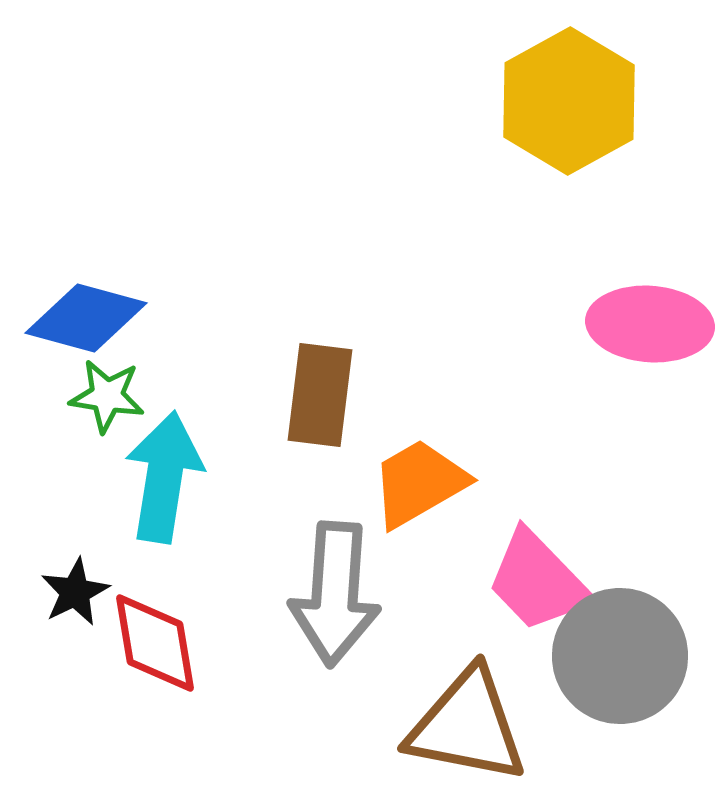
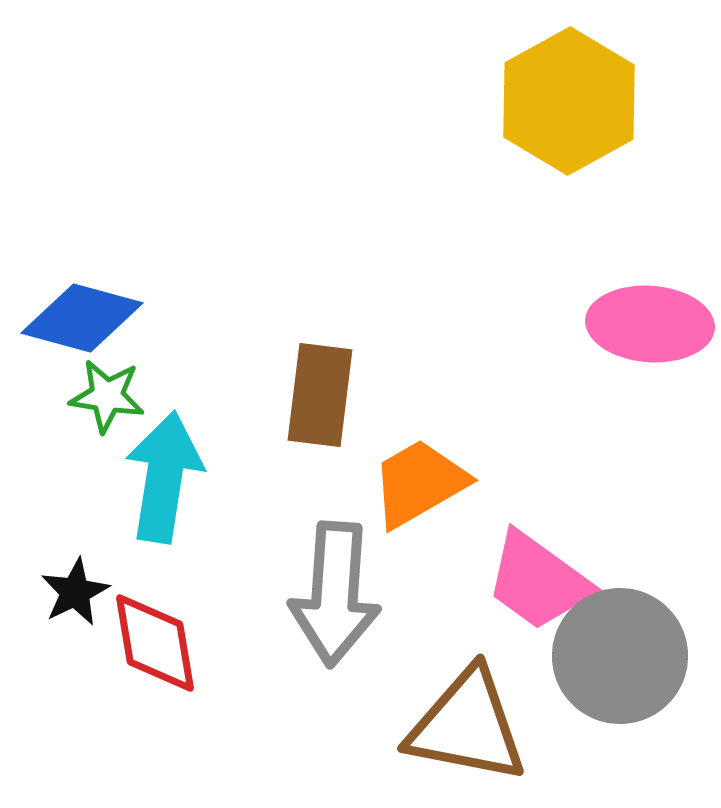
blue diamond: moved 4 px left
pink trapezoid: rotated 10 degrees counterclockwise
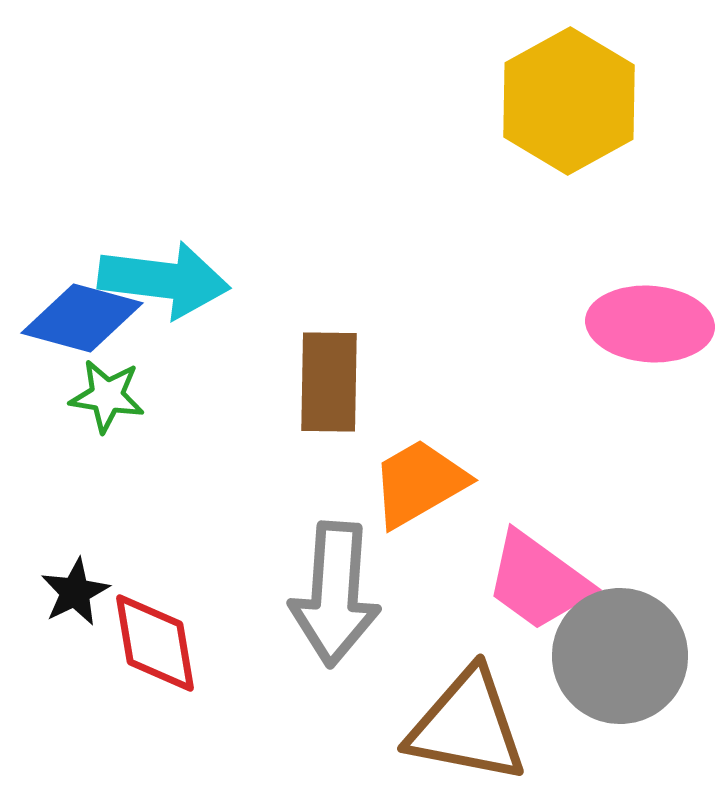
brown rectangle: moved 9 px right, 13 px up; rotated 6 degrees counterclockwise
cyan arrow: moved 197 px up; rotated 88 degrees clockwise
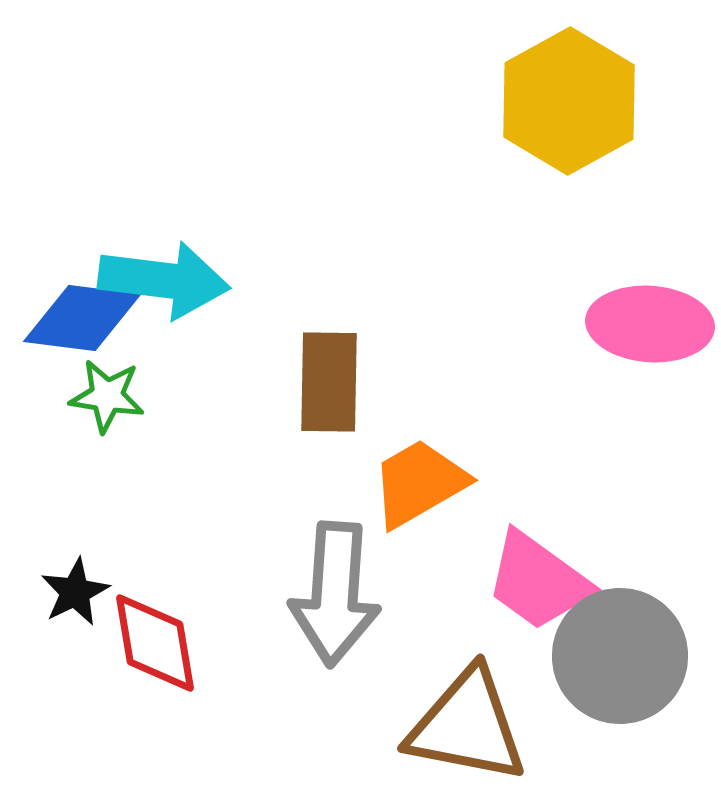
blue diamond: rotated 8 degrees counterclockwise
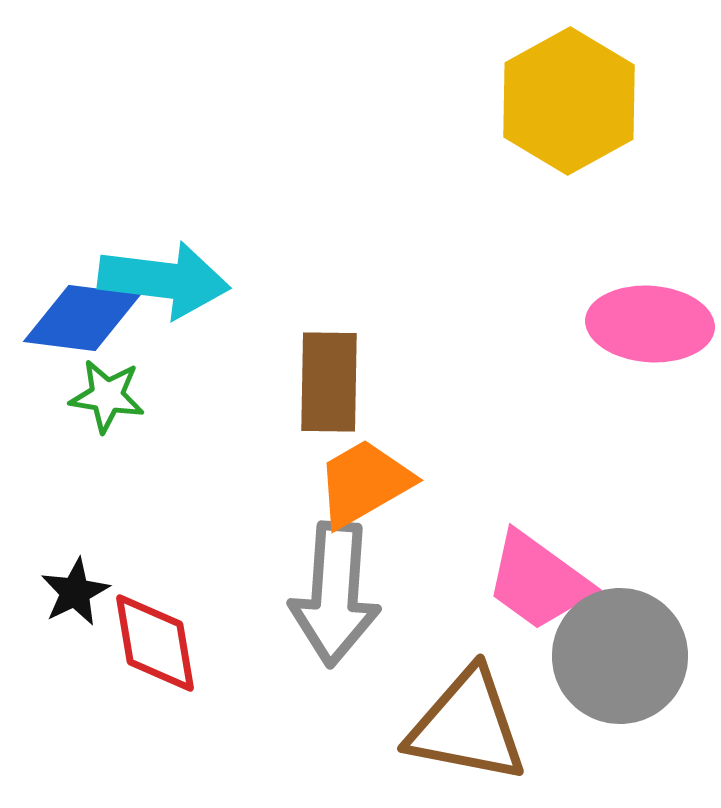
orange trapezoid: moved 55 px left
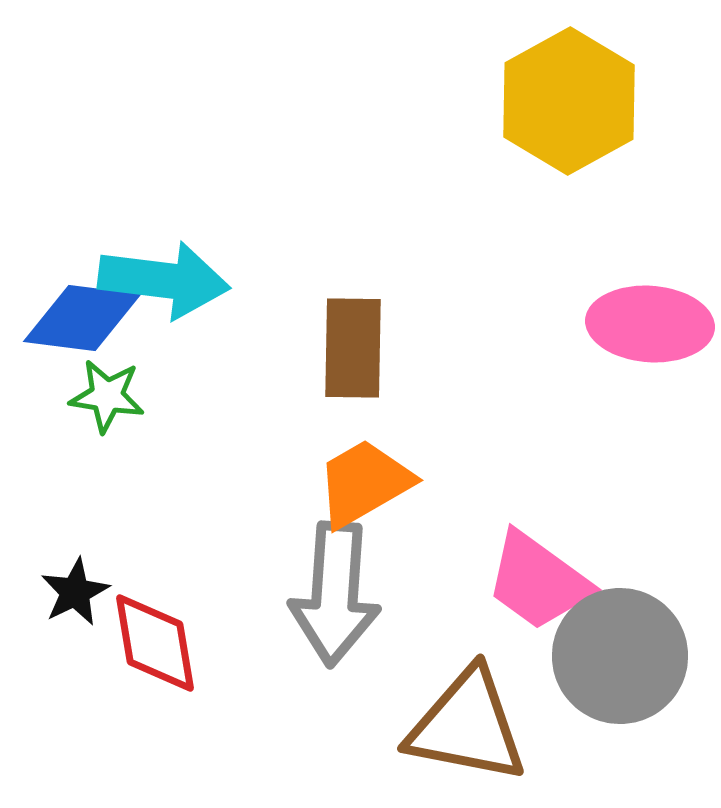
brown rectangle: moved 24 px right, 34 px up
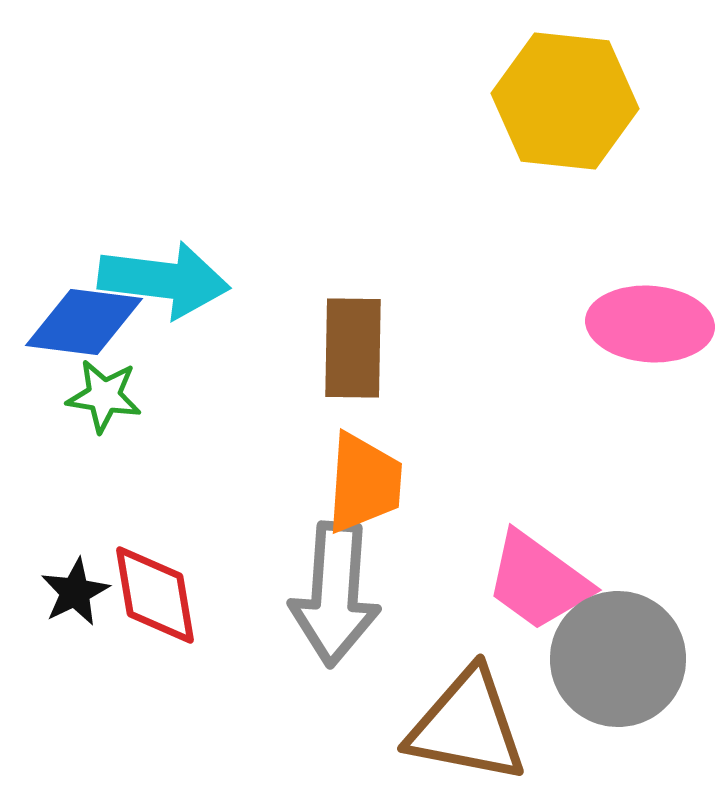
yellow hexagon: moved 4 px left; rotated 25 degrees counterclockwise
blue diamond: moved 2 px right, 4 px down
green star: moved 3 px left
orange trapezoid: rotated 124 degrees clockwise
red diamond: moved 48 px up
gray circle: moved 2 px left, 3 px down
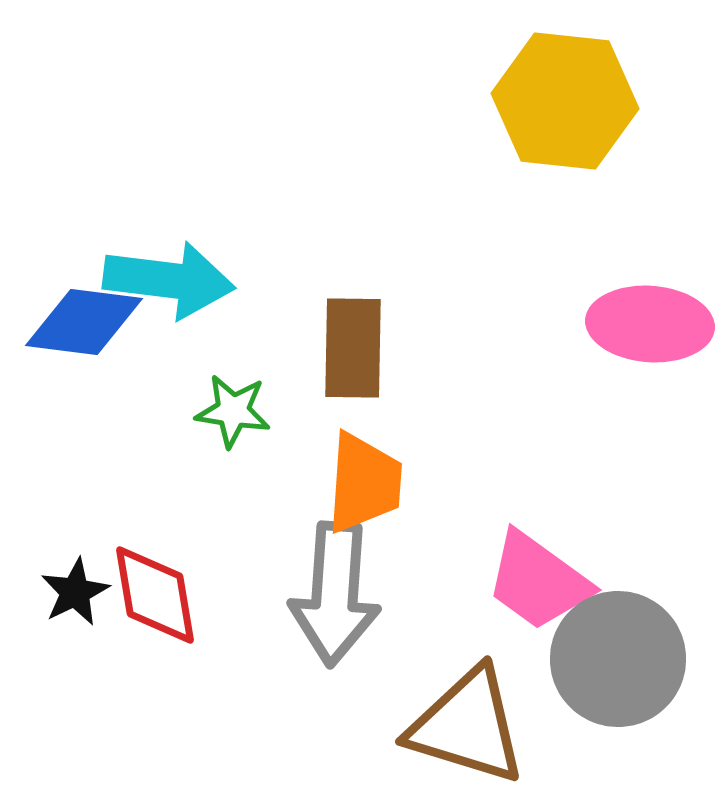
cyan arrow: moved 5 px right
green star: moved 129 px right, 15 px down
brown triangle: rotated 6 degrees clockwise
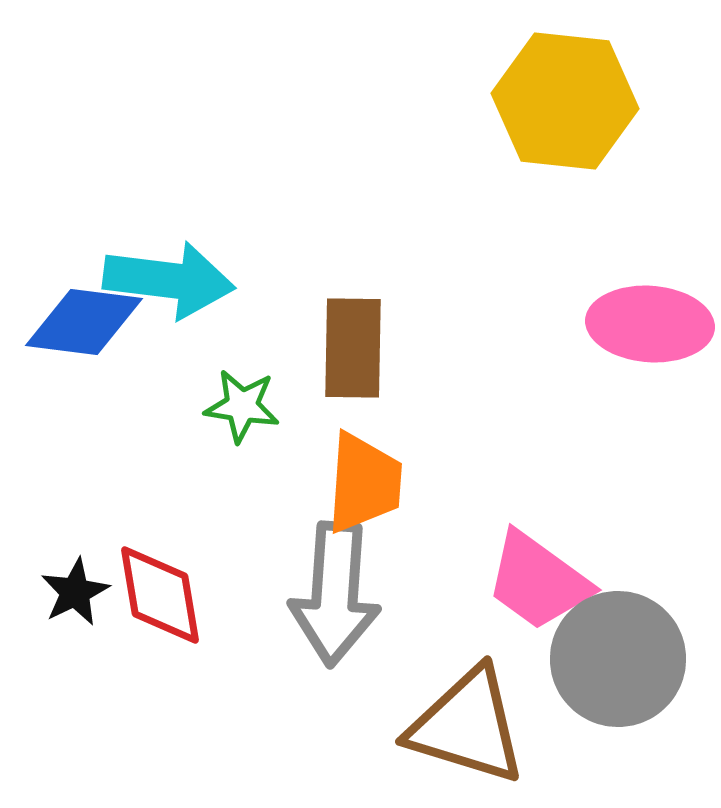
green star: moved 9 px right, 5 px up
red diamond: moved 5 px right
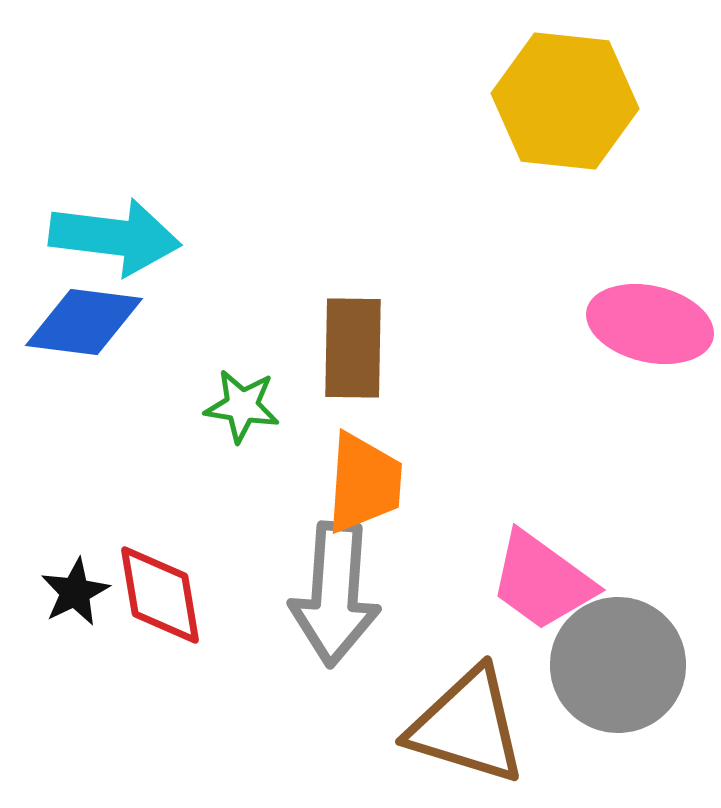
cyan arrow: moved 54 px left, 43 px up
pink ellipse: rotated 9 degrees clockwise
pink trapezoid: moved 4 px right
gray circle: moved 6 px down
